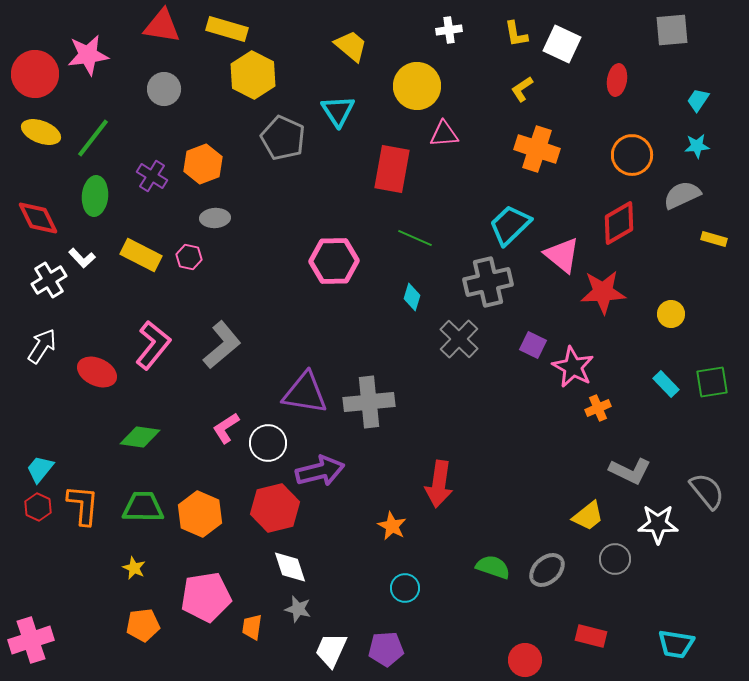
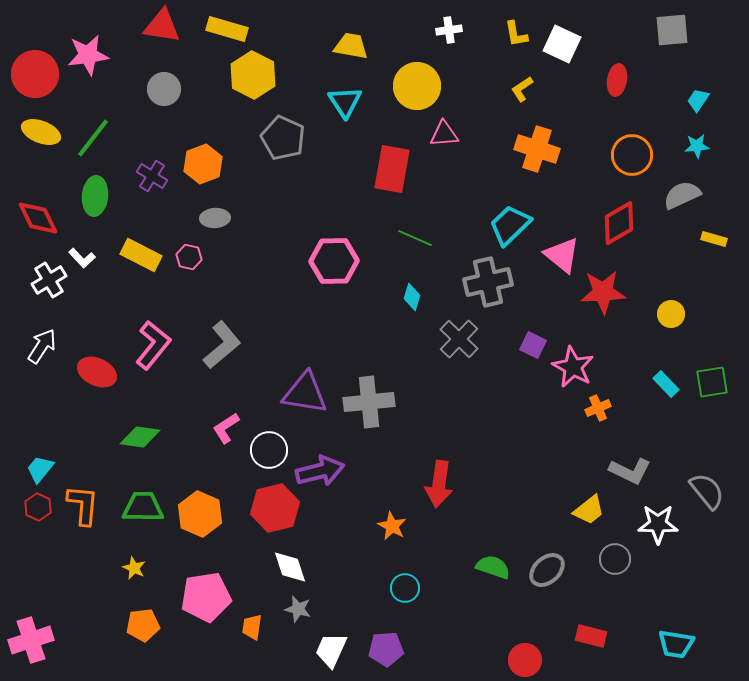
yellow trapezoid at (351, 46): rotated 30 degrees counterclockwise
cyan triangle at (338, 111): moved 7 px right, 9 px up
white circle at (268, 443): moved 1 px right, 7 px down
yellow trapezoid at (588, 516): moved 1 px right, 6 px up
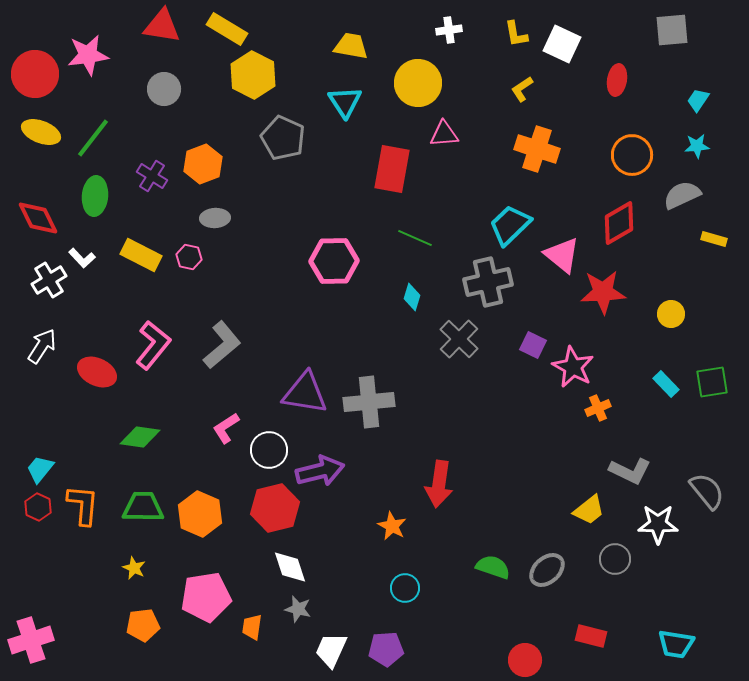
yellow rectangle at (227, 29): rotated 15 degrees clockwise
yellow circle at (417, 86): moved 1 px right, 3 px up
